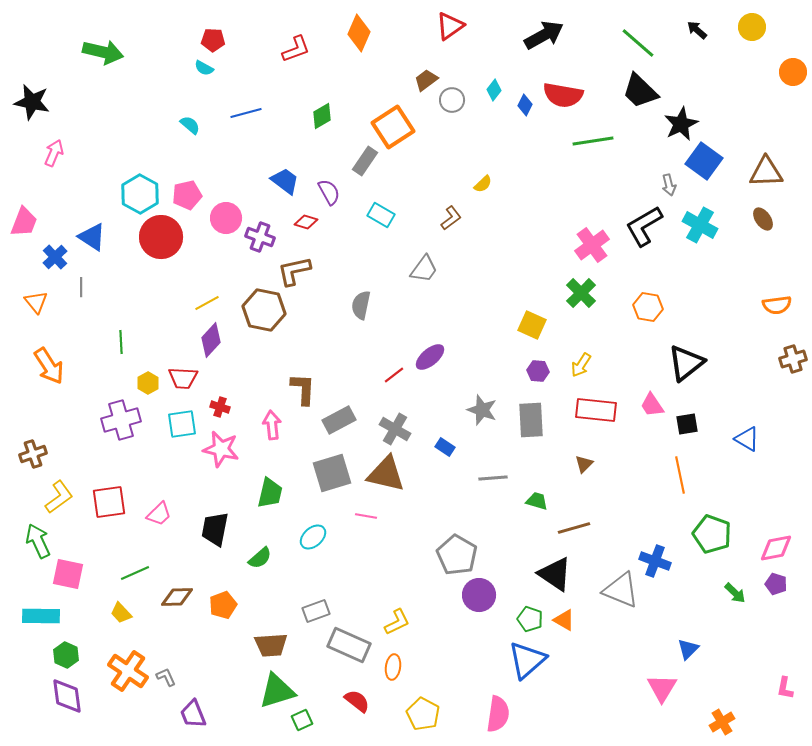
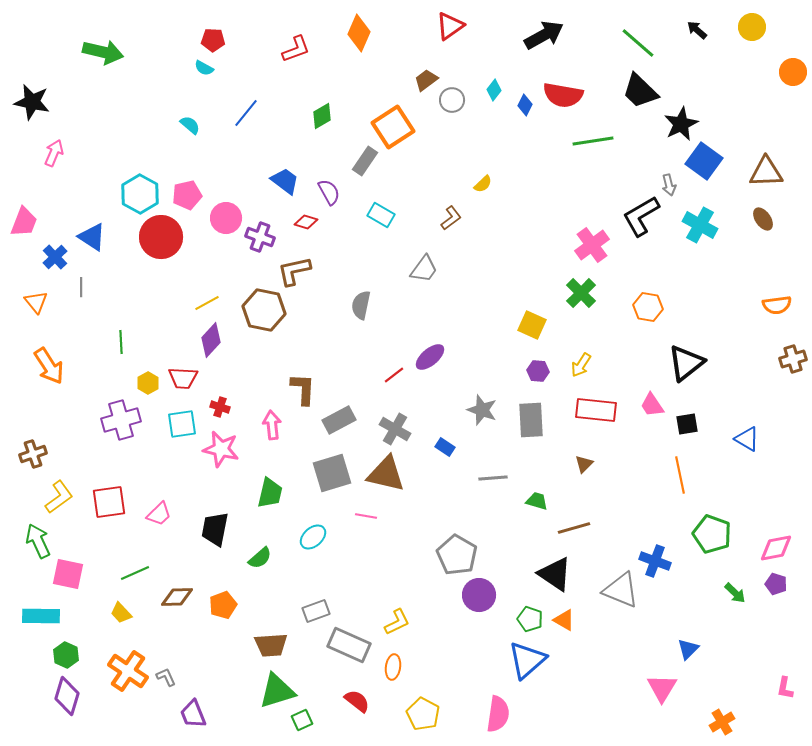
blue line at (246, 113): rotated 36 degrees counterclockwise
black L-shape at (644, 226): moved 3 px left, 10 px up
purple diamond at (67, 696): rotated 24 degrees clockwise
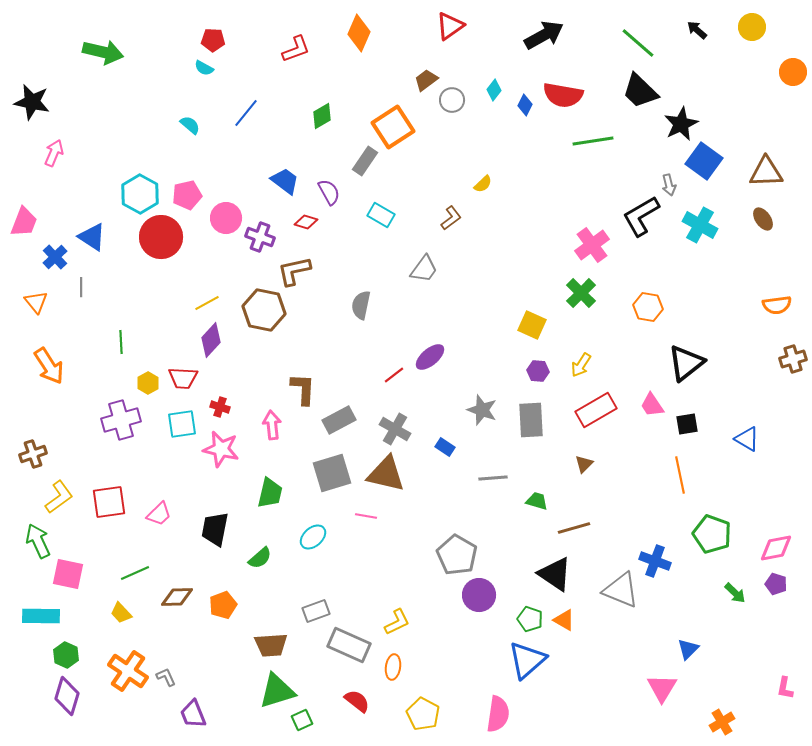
red rectangle at (596, 410): rotated 36 degrees counterclockwise
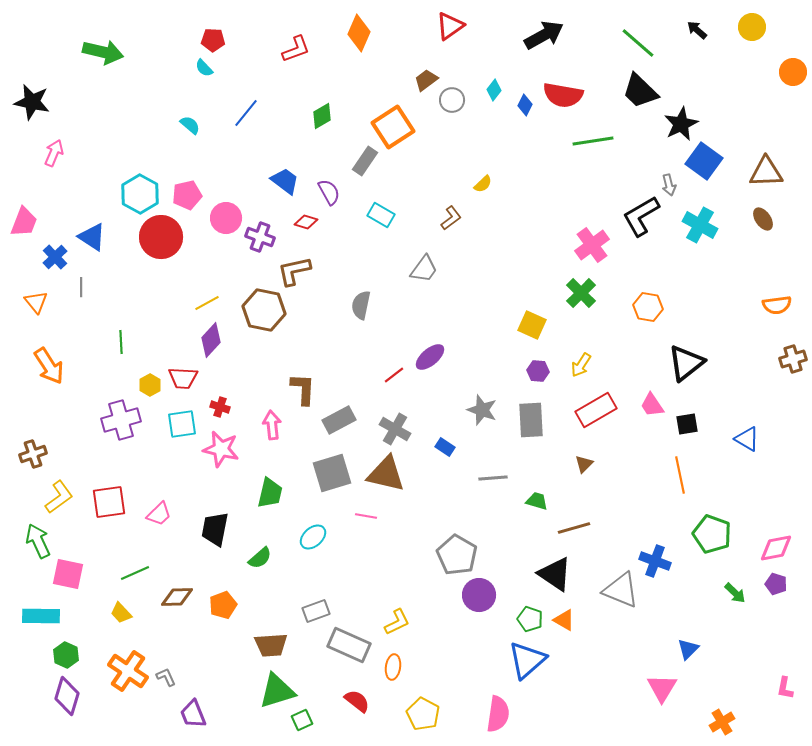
cyan semicircle at (204, 68): rotated 18 degrees clockwise
yellow hexagon at (148, 383): moved 2 px right, 2 px down
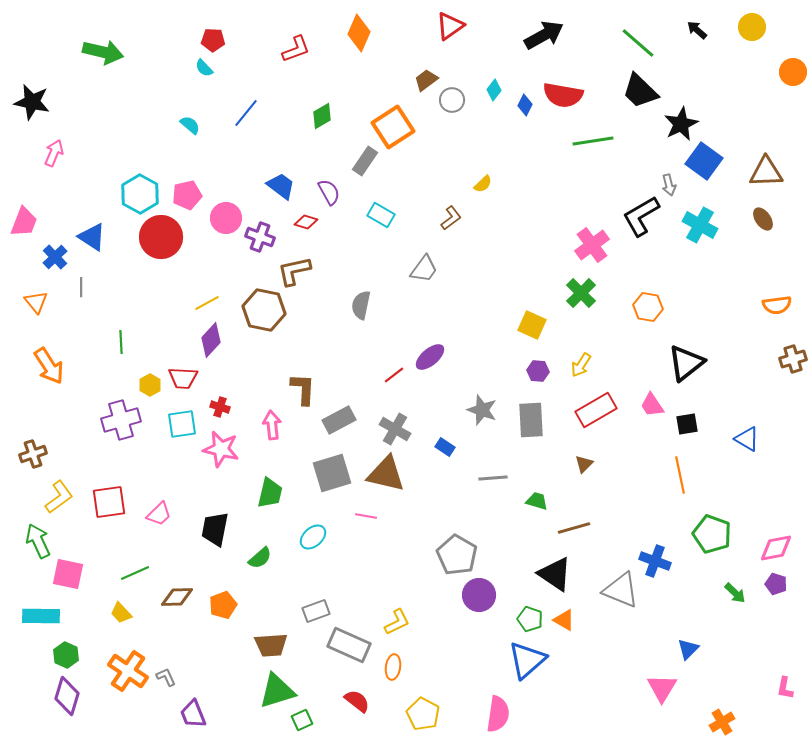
blue trapezoid at (285, 181): moved 4 px left, 5 px down
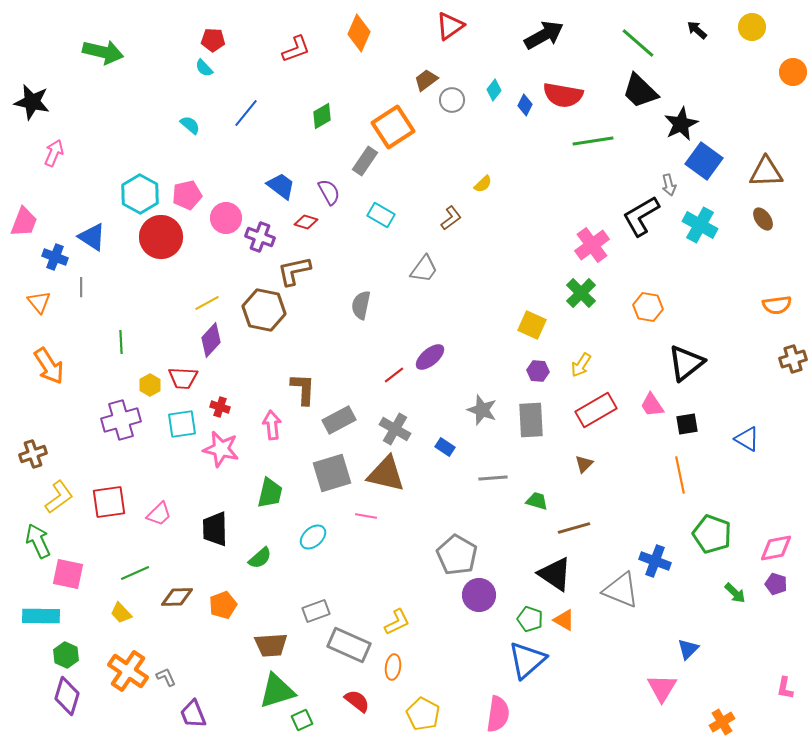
blue cross at (55, 257): rotated 25 degrees counterclockwise
orange triangle at (36, 302): moved 3 px right
black trapezoid at (215, 529): rotated 12 degrees counterclockwise
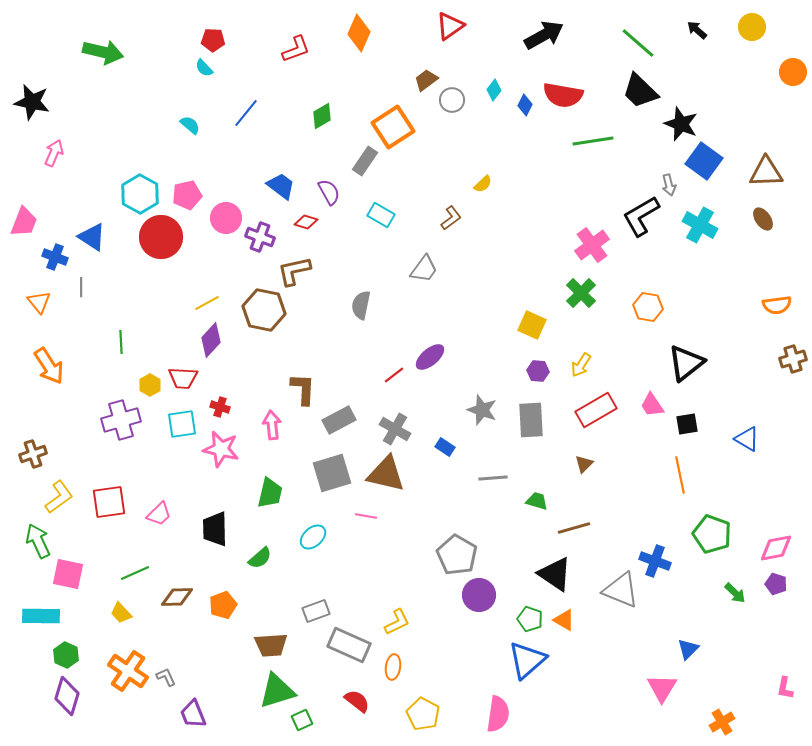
black star at (681, 124): rotated 24 degrees counterclockwise
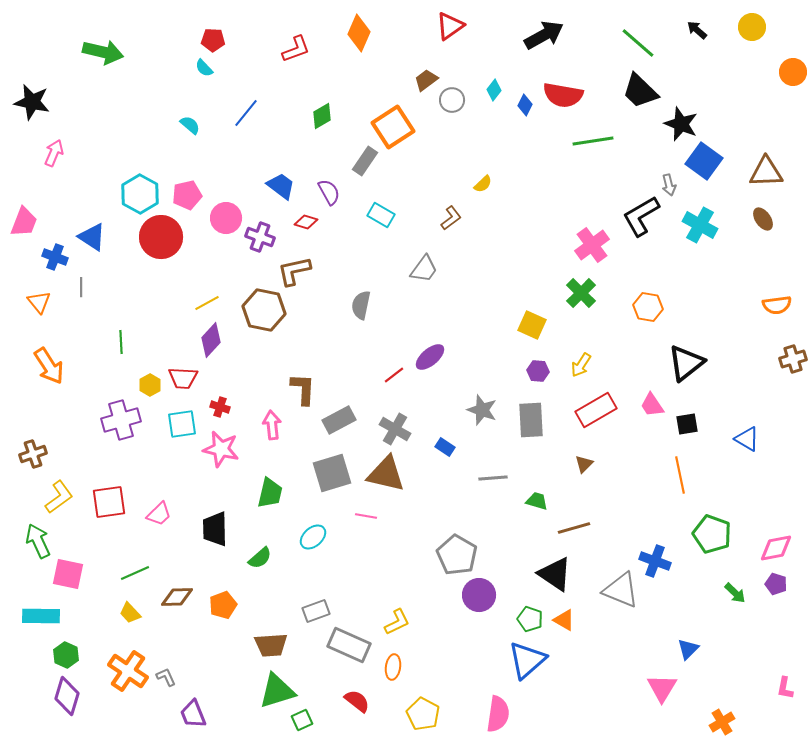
yellow trapezoid at (121, 613): moved 9 px right
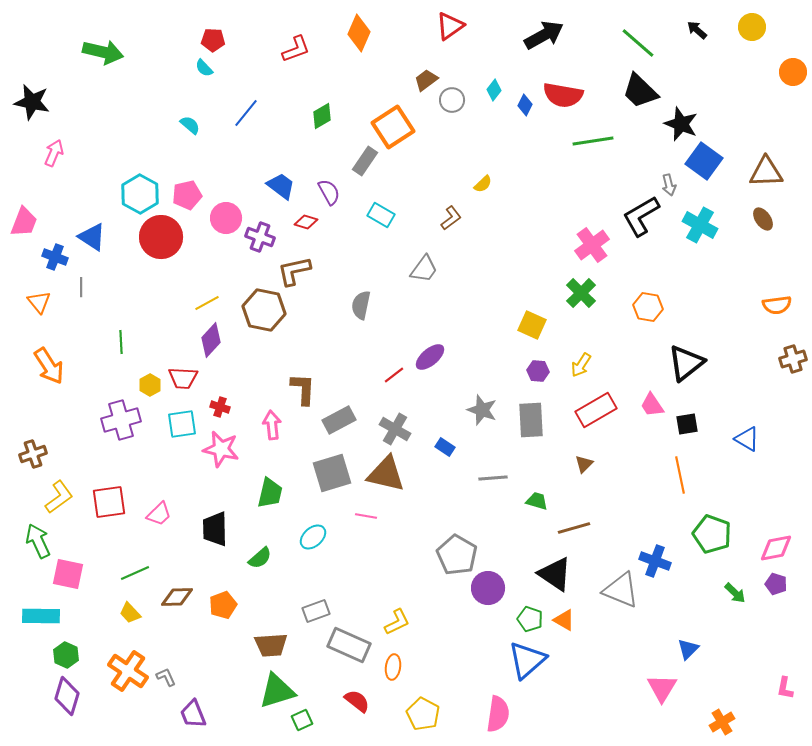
purple circle at (479, 595): moved 9 px right, 7 px up
